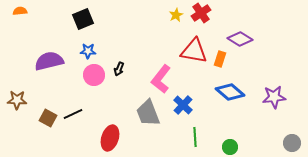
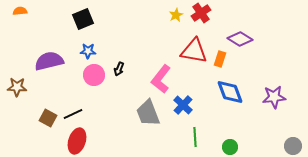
blue diamond: rotated 28 degrees clockwise
brown star: moved 13 px up
red ellipse: moved 33 px left, 3 px down
gray circle: moved 1 px right, 3 px down
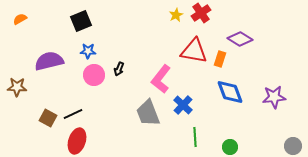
orange semicircle: moved 8 px down; rotated 24 degrees counterclockwise
black square: moved 2 px left, 2 px down
